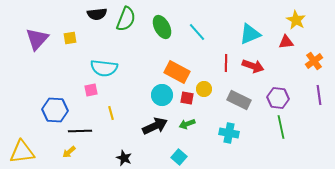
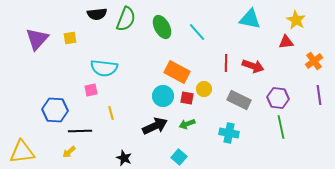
cyan triangle: moved 15 px up; rotated 35 degrees clockwise
cyan circle: moved 1 px right, 1 px down
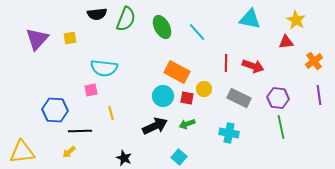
gray rectangle: moved 2 px up
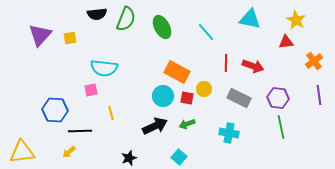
cyan line: moved 9 px right
purple triangle: moved 3 px right, 4 px up
black star: moved 5 px right; rotated 28 degrees clockwise
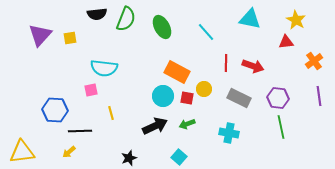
purple line: moved 1 px down
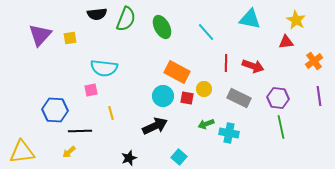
green arrow: moved 19 px right
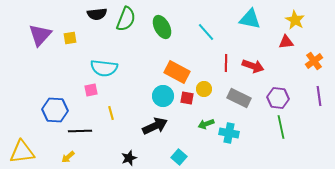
yellow star: moved 1 px left
yellow arrow: moved 1 px left, 5 px down
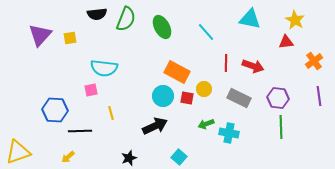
green line: rotated 10 degrees clockwise
yellow triangle: moved 4 px left; rotated 12 degrees counterclockwise
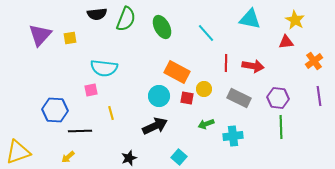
cyan line: moved 1 px down
red arrow: rotated 10 degrees counterclockwise
cyan circle: moved 4 px left
cyan cross: moved 4 px right, 3 px down; rotated 18 degrees counterclockwise
